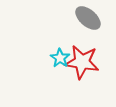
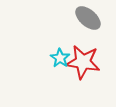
red star: moved 1 px right
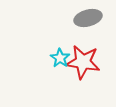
gray ellipse: rotated 56 degrees counterclockwise
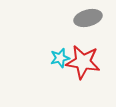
cyan star: rotated 24 degrees clockwise
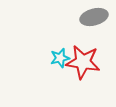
gray ellipse: moved 6 px right, 1 px up
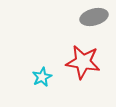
cyan star: moved 18 px left, 19 px down; rotated 12 degrees counterclockwise
